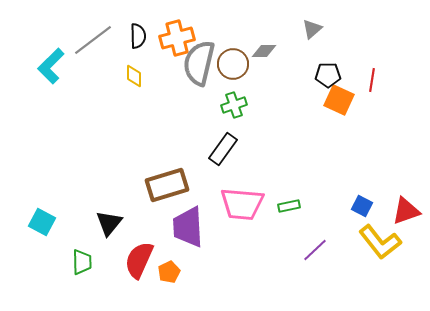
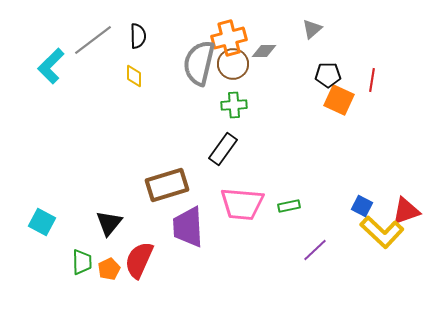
orange cross: moved 52 px right
green cross: rotated 15 degrees clockwise
yellow L-shape: moved 2 px right, 10 px up; rotated 9 degrees counterclockwise
orange pentagon: moved 60 px left, 3 px up
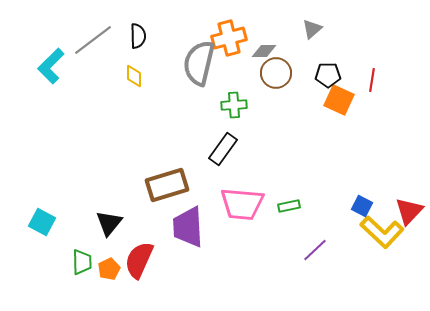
brown circle: moved 43 px right, 9 px down
red triangle: moved 3 px right; rotated 28 degrees counterclockwise
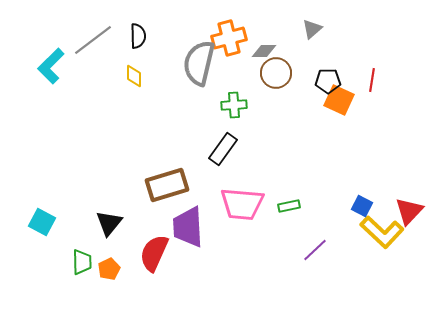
black pentagon: moved 6 px down
red semicircle: moved 15 px right, 7 px up
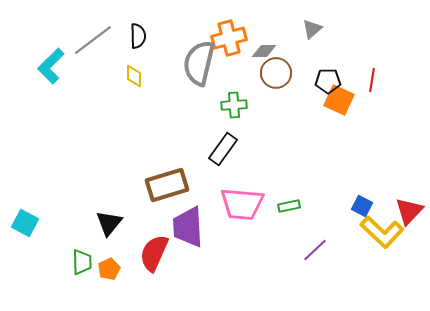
cyan square: moved 17 px left, 1 px down
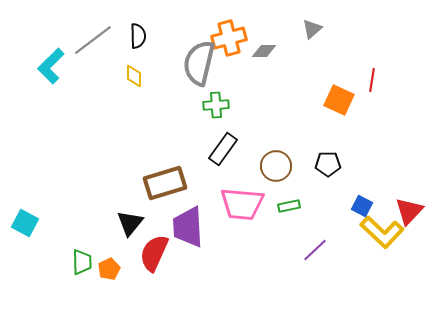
brown circle: moved 93 px down
black pentagon: moved 83 px down
green cross: moved 18 px left
brown rectangle: moved 2 px left, 2 px up
black triangle: moved 21 px right
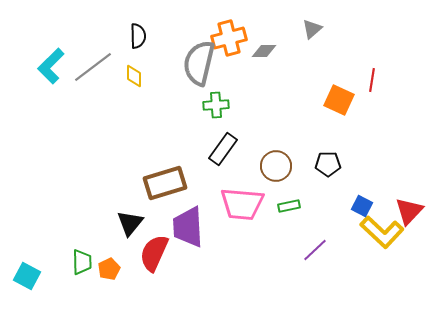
gray line: moved 27 px down
cyan square: moved 2 px right, 53 px down
